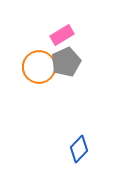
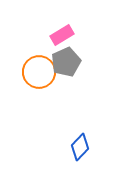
orange circle: moved 5 px down
blue diamond: moved 1 px right, 2 px up
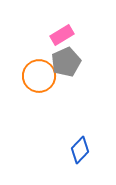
orange circle: moved 4 px down
blue diamond: moved 3 px down
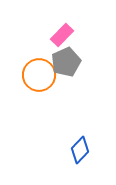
pink rectangle: rotated 15 degrees counterclockwise
orange circle: moved 1 px up
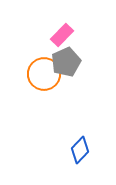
orange circle: moved 5 px right, 1 px up
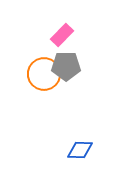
gray pentagon: moved 4 px down; rotated 24 degrees clockwise
blue diamond: rotated 48 degrees clockwise
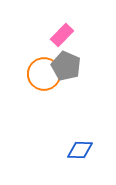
gray pentagon: rotated 24 degrees clockwise
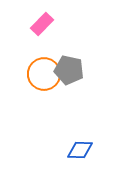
pink rectangle: moved 20 px left, 11 px up
gray pentagon: moved 3 px right, 4 px down; rotated 12 degrees counterclockwise
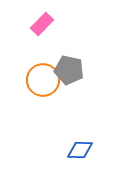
orange circle: moved 1 px left, 6 px down
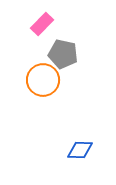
gray pentagon: moved 6 px left, 16 px up
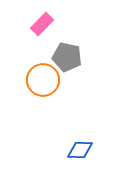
gray pentagon: moved 4 px right, 3 px down
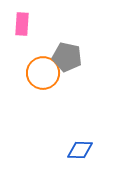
pink rectangle: moved 20 px left; rotated 40 degrees counterclockwise
orange circle: moved 7 px up
